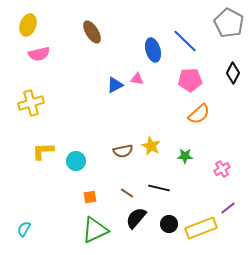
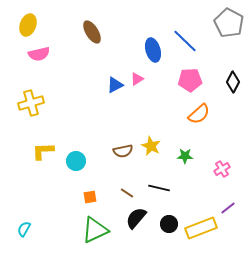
black diamond: moved 9 px down
pink triangle: rotated 40 degrees counterclockwise
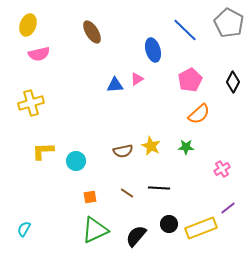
blue line: moved 11 px up
pink pentagon: rotated 25 degrees counterclockwise
blue triangle: rotated 24 degrees clockwise
green star: moved 1 px right, 9 px up
black line: rotated 10 degrees counterclockwise
black semicircle: moved 18 px down
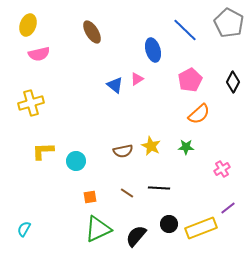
blue triangle: rotated 42 degrees clockwise
green triangle: moved 3 px right, 1 px up
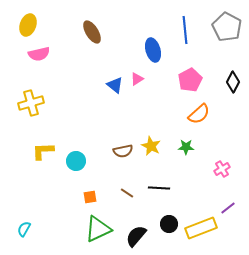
gray pentagon: moved 2 px left, 4 px down
blue line: rotated 40 degrees clockwise
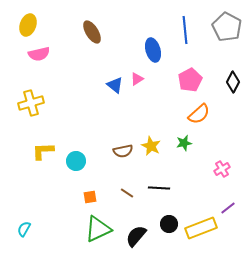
green star: moved 2 px left, 4 px up; rotated 14 degrees counterclockwise
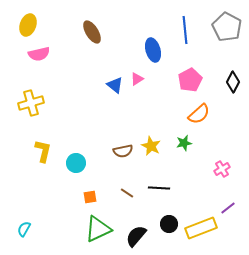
yellow L-shape: rotated 105 degrees clockwise
cyan circle: moved 2 px down
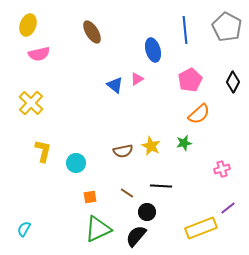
yellow cross: rotated 30 degrees counterclockwise
pink cross: rotated 14 degrees clockwise
black line: moved 2 px right, 2 px up
black circle: moved 22 px left, 12 px up
